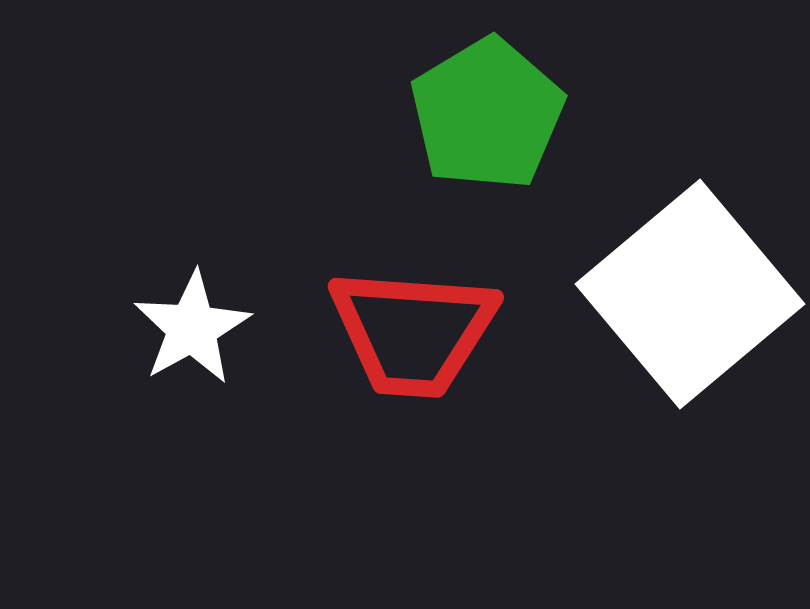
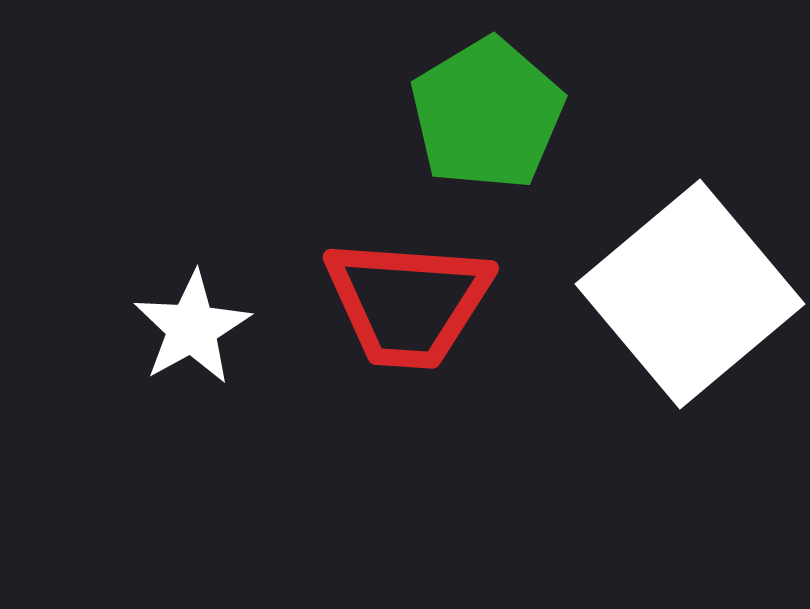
red trapezoid: moved 5 px left, 29 px up
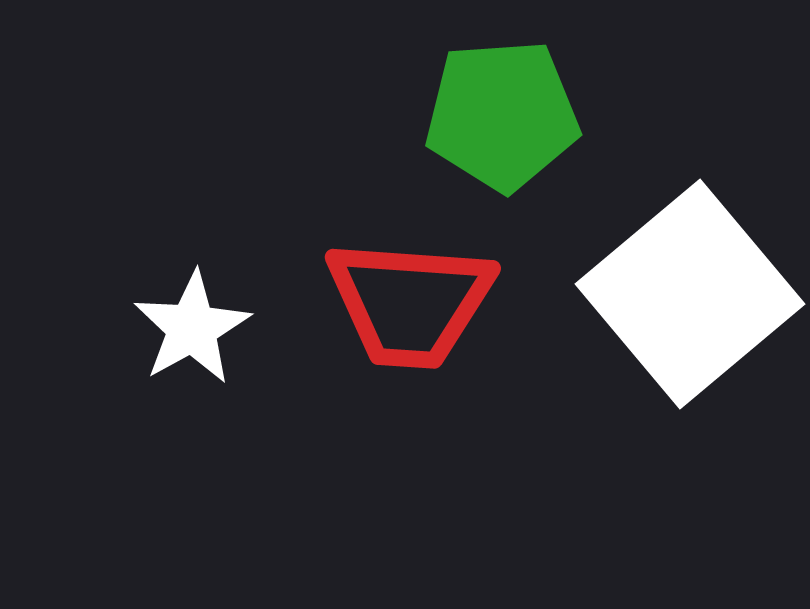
green pentagon: moved 15 px right, 1 px down; rotated 27 degrees clockwise
red trapezoid: moved 2 px right
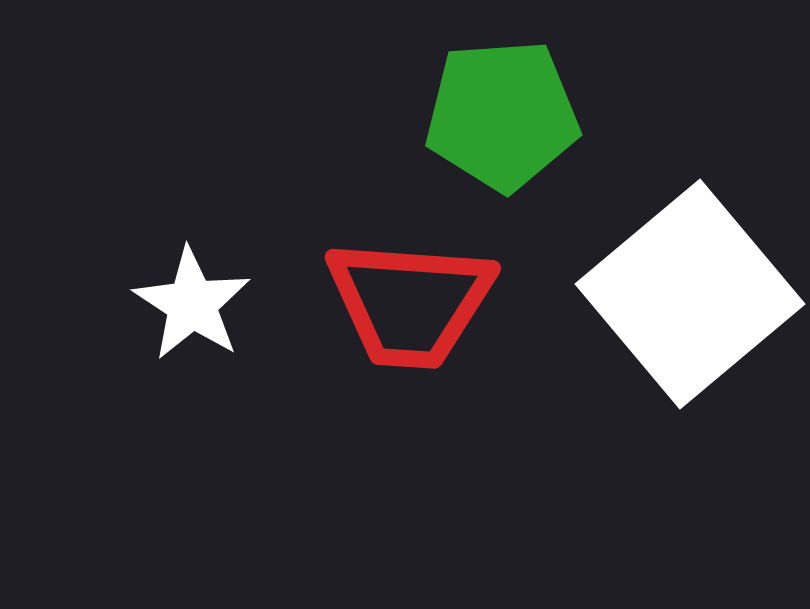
white star: moved 24 px up; rotated 10 degrees counterclockwise
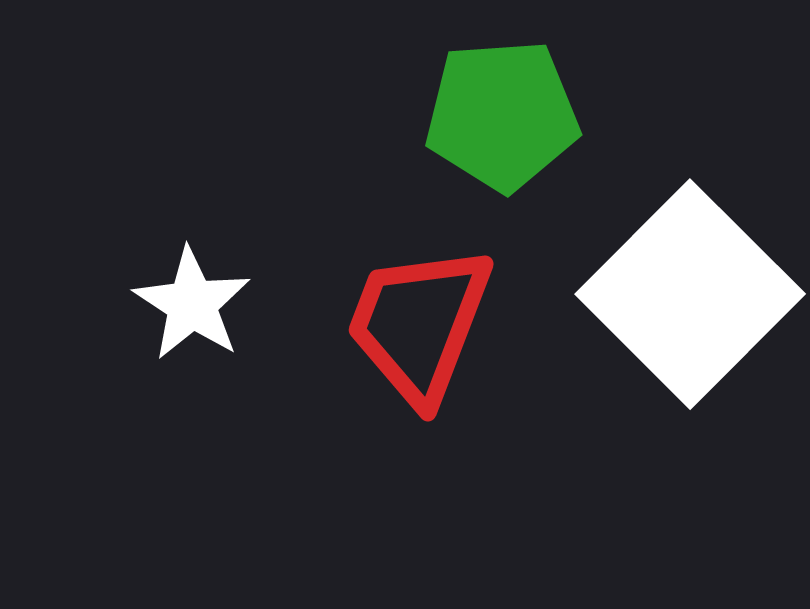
white square: rotated 5 degrees counterclockwise
red trapezoid: moved 9 px right, 21 px down; rotated 107 degrees clockwise
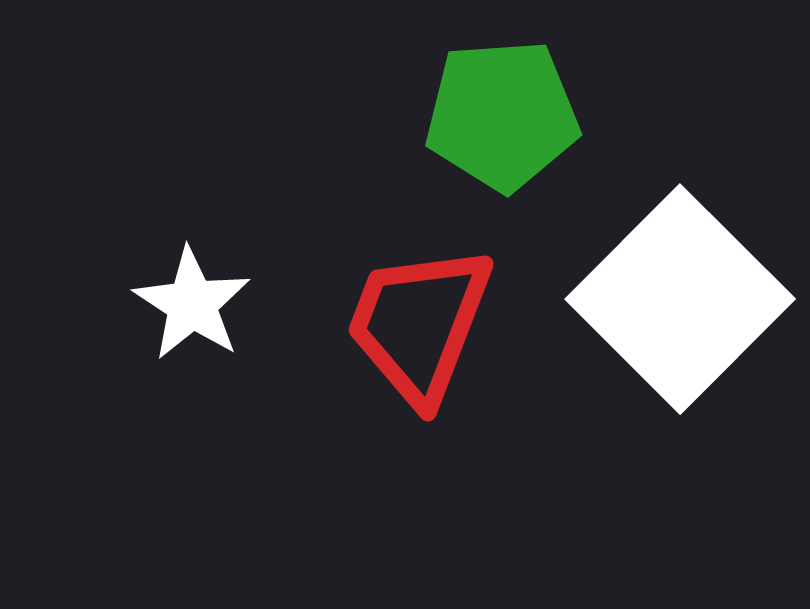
white square: moved 10 px left, 5 px down
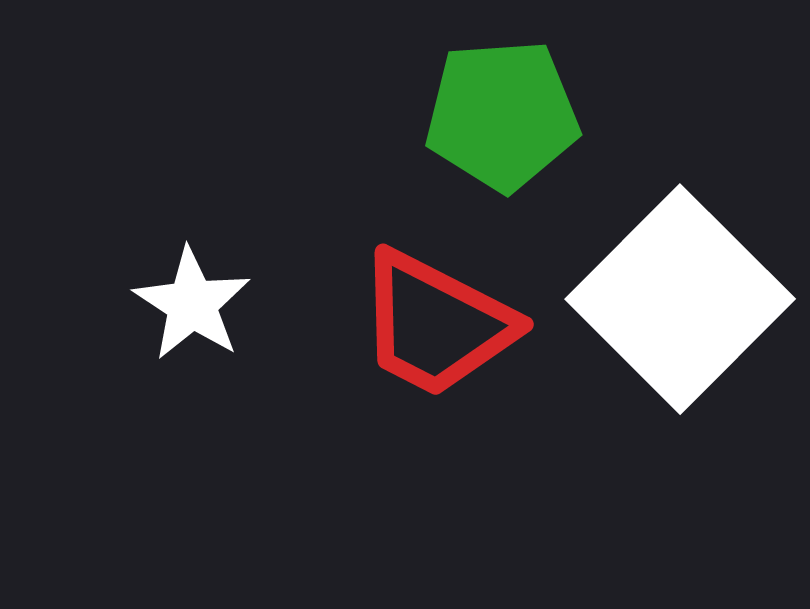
red trapezoid: moved 17 px right; rotated 84 degrees counterclockwise
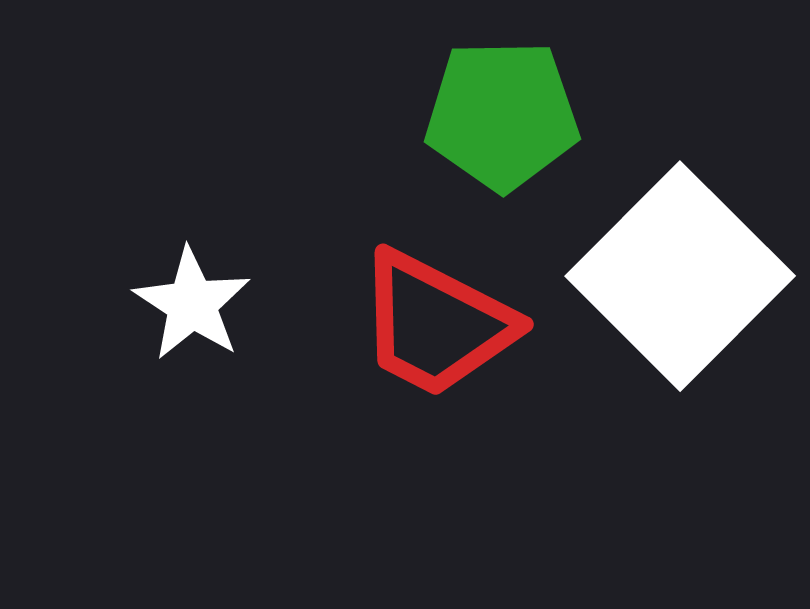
green pentagon: rotated 3 degrees clockwise
white square: moved 23 px up
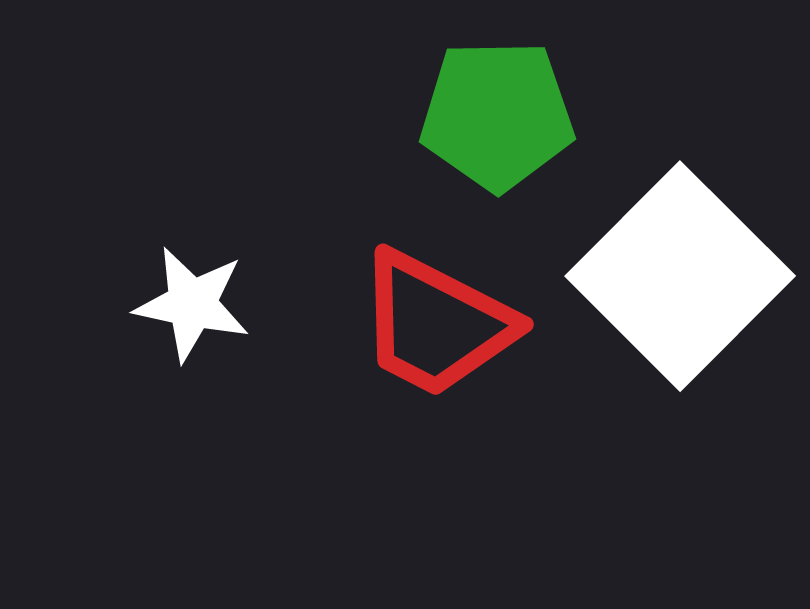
green pentagon: moved 5 px left
white star: rotated 21 degrees counterclockwise
